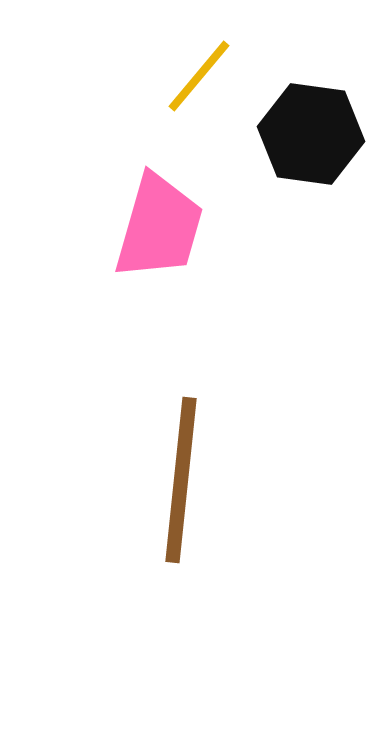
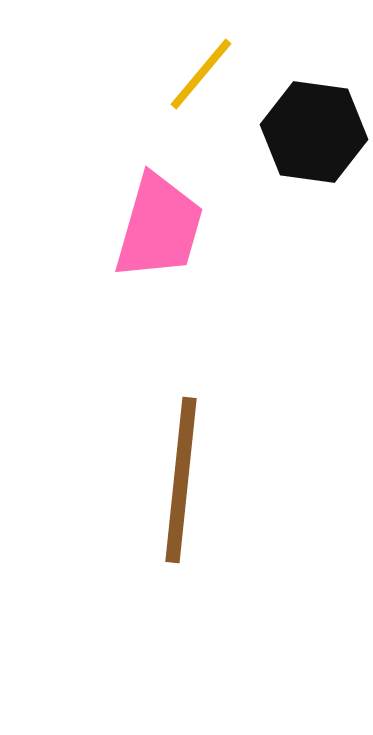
yellow line: moved 2 px right, 2 px up
black hexagon: moved 3 px right, 2 px up
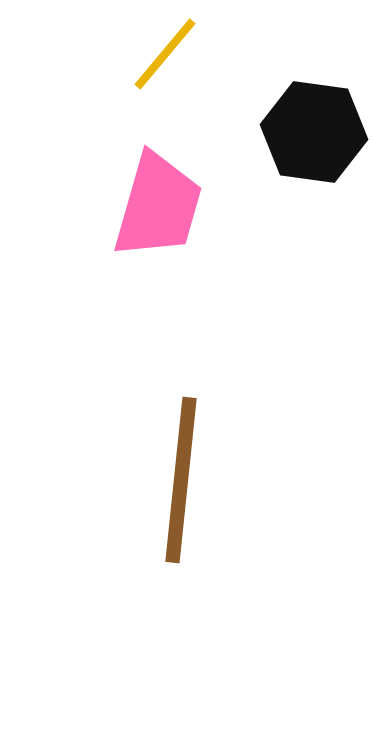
yellow line: moved 36 px left, 20 px up
pink trapezoid: moved 1 px left, 21 px up
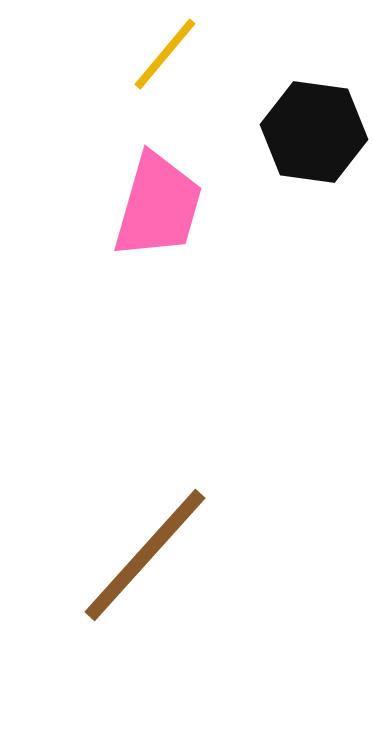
brown line: moved 36 px left, 75 px down; rotated 36 degrees clockwise
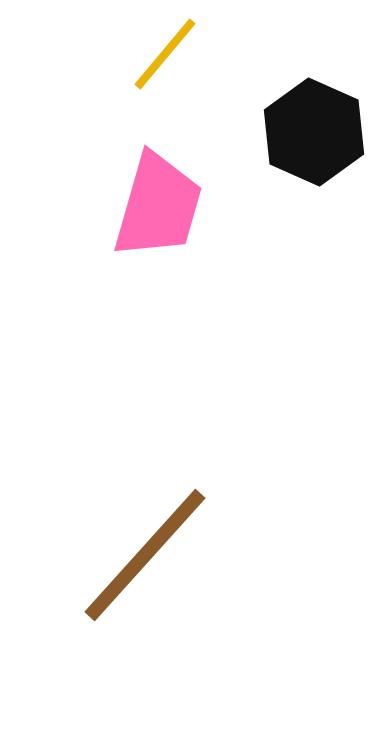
black hexagon: rotated 16 degrees clockwise
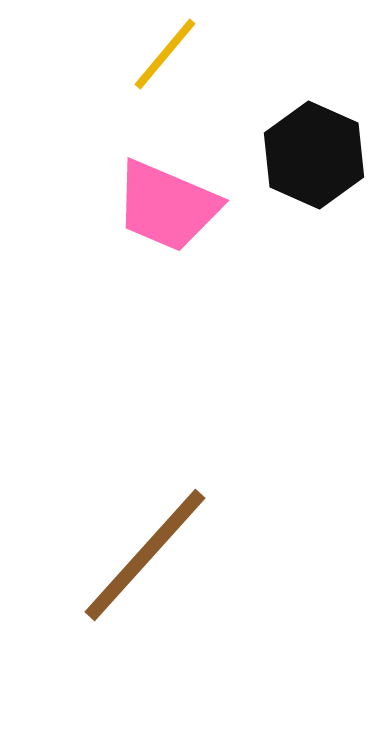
black hexagon: moved 23 px down
pink trapezoid: moved 9 px right; rotated 97 degrees clockwise
